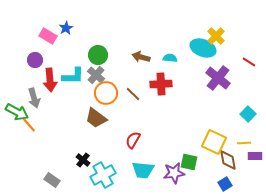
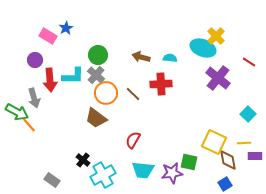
purple star: moved 2 px left
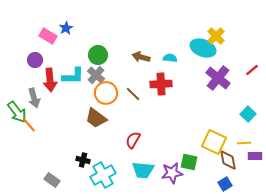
red line: moved 3 px right, 8 px down; rotated 72 degrees counterclockwise
green arrow: rotated 25 degrees clockwise
black cross: rotated 24 degrees counterclockwise
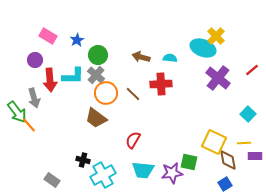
blue star: moved 11 px right, 12 px down
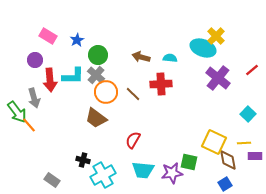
orange circle: moved 1 px up
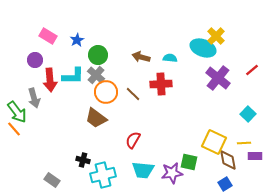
orange line: moved 15 px left, 4 px down
cyan cross: rotated 15 degrees clockwise
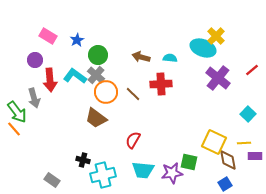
cyan L-shape: moved 2 px right; rotated 145 degrees counterclockwise
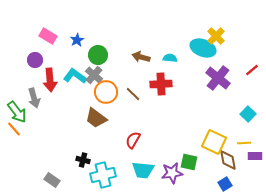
gray cross: moved 2 px left
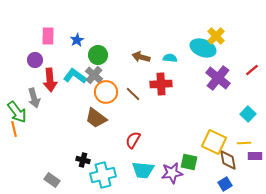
pink rectangle: rotated 60 degrees clockwise
orange line: rotated 28 degrees clockwise
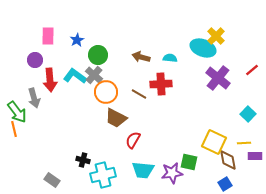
brown line: moved 6 px right; rotated 14 degrees counterclockwise
brown trapezoid: moved 20 px right; rotated 10 degrees counterclockwise
